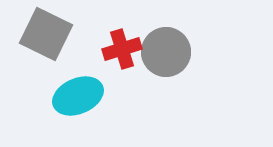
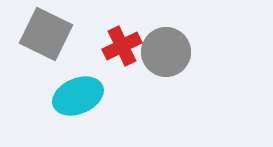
red cross: moved 3 px up; rotated 9 degrees counterclockwise
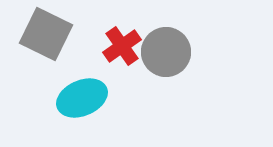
red cross: rotated 9 degrees counterclockwise
cyan ellipse: moved 4 px right, 2 px down
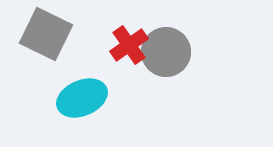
red cross: moved 7 px right, 1 px up
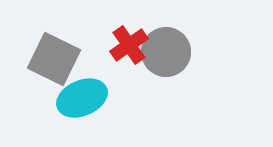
gray square: moved 8 px right, 25 px down
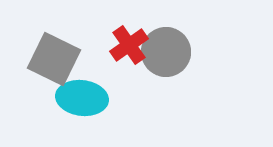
cyan ellipse: rotated 30 degrees clockwise
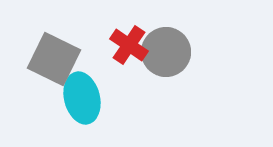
red cross: rotated 21 degrees counterclockwise
cyan ellipse: rotated 69 degrees clockwise
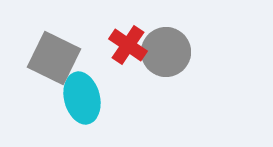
red cross: moved 1 px left
gray square: moved 1 px up
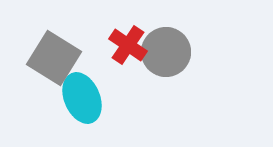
gray square: rotated 6 degrees clockwise
cyan ellipse: rotated 9 degrees counterclockwise
